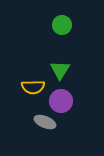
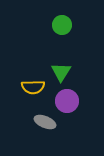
green triangle: moved 1 px right, 2 px down
purple circle: moved 6 px right
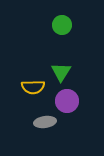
gray ellipse: rotated 30 degrees counterclockwise
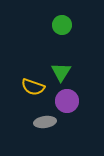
yellow semicircle: rotated 20 degrees clockwise
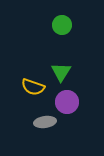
purple circle: moved 1 px down
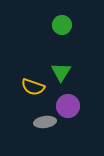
purple circle: moved 1 px right, 4 px down
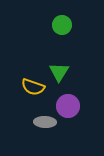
green triangle: moved 2 px left
gray ellipse: rotated 10 degrees clockwise
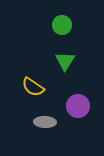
green triangle: moved 6 px right, 11 px up
yellow semicircle: rotated 15 degrees clockwise
purple circle: moved 10 px right
